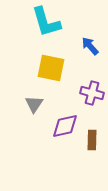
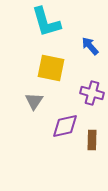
gray triangle: moved 3 px up
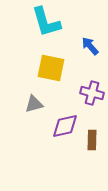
gray triangle: moved 3 px down; rotated 42 degrees clockwise
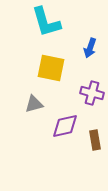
blue arrow: moved 2 px down; rotated 120 degrees counterclockwise
brown rectangle: moved 3 px right; rotated 12 degrees counterclockwise
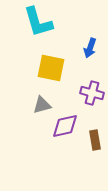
cyan L-shape: moved 8 px left
gray triangle: moved 8 px right, 1 px down
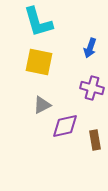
yellow square: moved 12 px left, 6 px up
purple cross: moved 5 px up
gray triangle: rotated 12 degrees counterclockwise
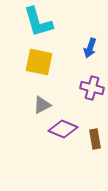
purple diamond: moved 2 px left, 3 px down; rotated 36 degrees clockwise
brown rectangle: moved 1 px up
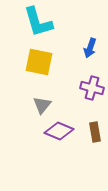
gray triangle: rotated 24 degrees counterclockwise
purple diamond: moved 4 px left, 2 px down
brown rectangle: moved 7 px up
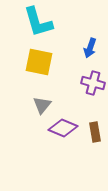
purple cross: moved 1 px right, 5 px up
purple diamond: moved 4 px right, 3 px up
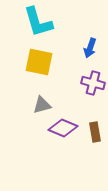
gray triangle: rotated 36 degrees clockwise
